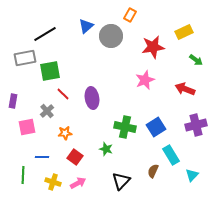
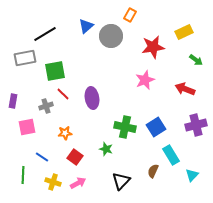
green square: moved 5 px right
gray cross: moved 1 px left, 5 px up; rotated 24 degrees clockwise
blue line: rotated 32 degrees clockwise
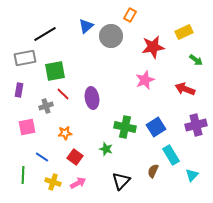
purple rectangle: moved 6 px right, 11 px up
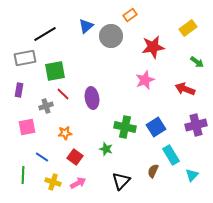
orange rectangle: rotated 24 degrees clockwise
yellow rectangle: moved 4 px right, 4 px up; rotated 12 degrees counterclockwise
green arrow: moved 1 px right, 2 px down
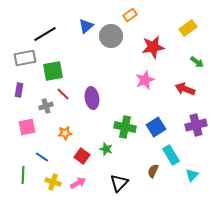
green square: moved 2 px left
red square: moved 7 px right, 1 px up
black triangle: moved 2 px left, 2 px down
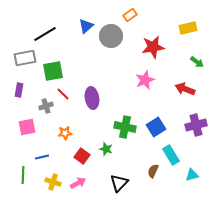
yellow rectangle: rotated 24 degrees clockwise
blue line: rotated 48 degrees counterclockwise
cyan triangle: rotated 32 degrees clockwise
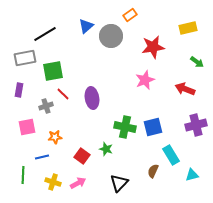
blue square: moved 3 px left; rotated 18 degrees clockwise
orange star: moved 10 px left, 4 px down
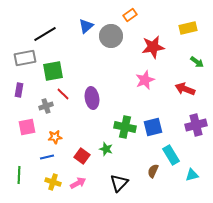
blue line: moved 5 px right
green line: moved 4 px left
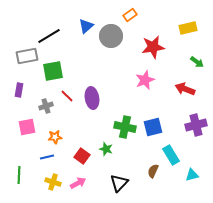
black line: moved 4 px right, 2 px down
gray rectangle: moved 2 px right, 2 px up
red line: moved 4 px right, 2 px down
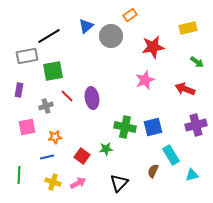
green star: rotated 24 degrees counterclockwise
